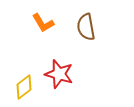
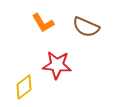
brown semicircle: rotated 56 degrees counterclockwise
red star: moved 2 px left, 9 px up; rotated 12 degrees counterclockwise
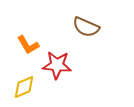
orange L-shape: moved 15 px left, 22 px down
yellow diamond: rotated 15 degrees clockwise
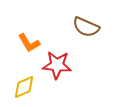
orange L-shape: moved 1 px right, 2 px up
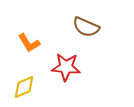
red star: moved 9 px right, 2 px down
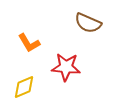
brown semicircle: moved 2 px right, 4 px up
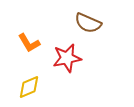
red star: moved 1 px right, 9 px up; rotated 16 degrees counterclockwise
yellow diamond: moved 5 px right
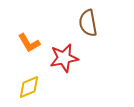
brown semicircle: rotated 56 degrees clockwise
red star: moved 3 px left
